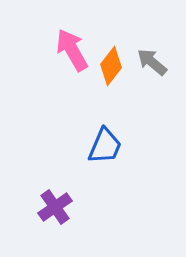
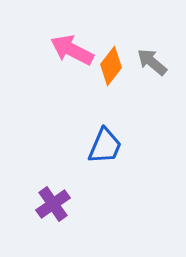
pink arrow: rotated 33 degrees counterclockwise
purple cross: moved 2 px left, 3 px up
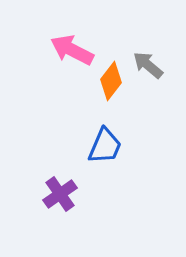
gray arrow: moved 4 px left, 3 px down
orange diamond: moved 15 px down
purple cross: moved 7 px right, 10 px up
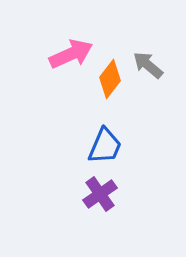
pink arrow: moved 1 px left, 4 px down; rotated 129 degrees clockwise
orange diamond: moved 1 px left, 2 px up
purple cross: moved 40 px right
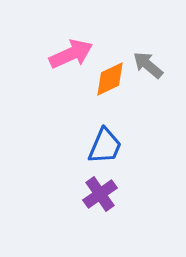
orange diamond: rotated 27 degrees clockwise
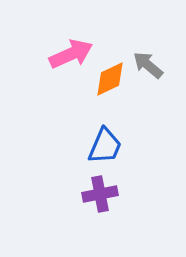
purple cross: rotated 24 degrees clockwise
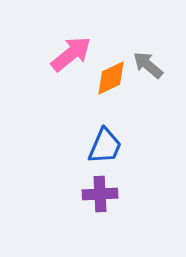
pink arrow: rotated 15 degrees counterclockwise
orange diamond: moved 1 px right, 1 px up
purple cross: rotated 8 degrees clockwise
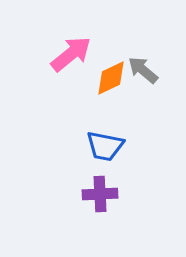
gray arrow: moved 5 px left, 5 px down
blue trapezoid: rotated 78 degrees clockwise
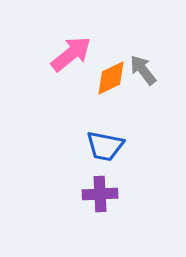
gray arrow: rotated 12 degrees clockwise
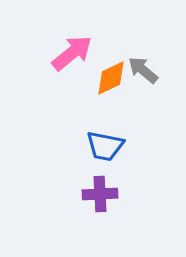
pink arrow: moved 1 px right, 1 px up
gray arrow: rotated 12 degrees counterclockwise
